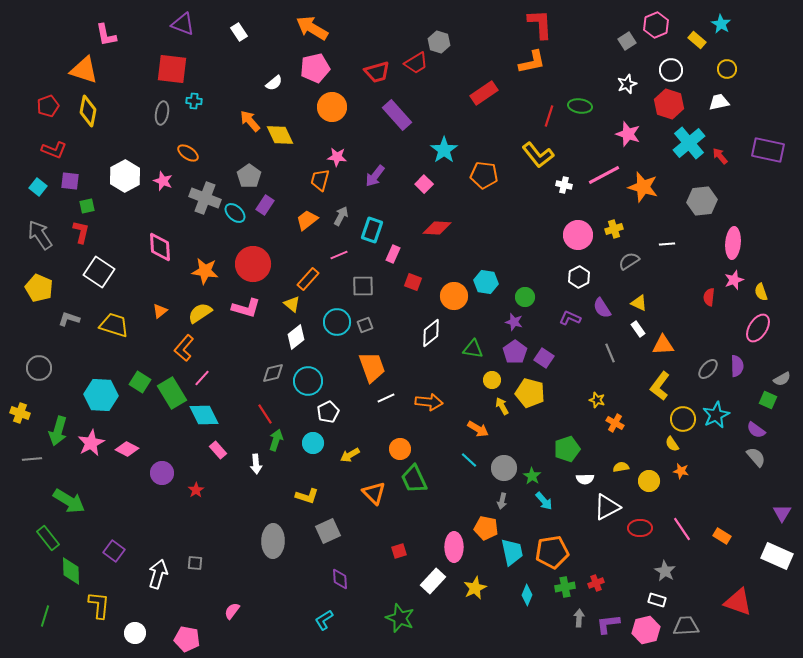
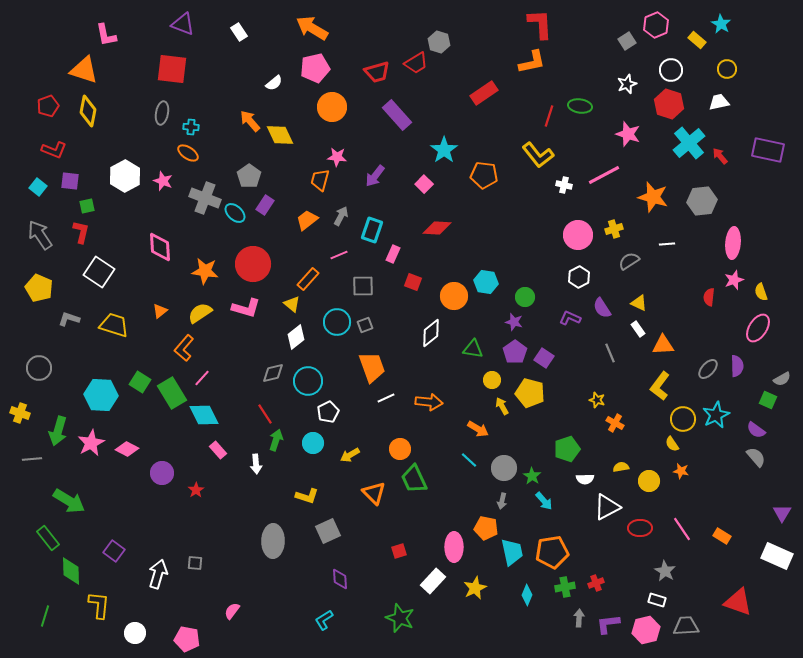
cyan cross at (194, 101): moved 3 px left, 26 px down
orange star at (643, 187): moved 10 px right, 10 px down
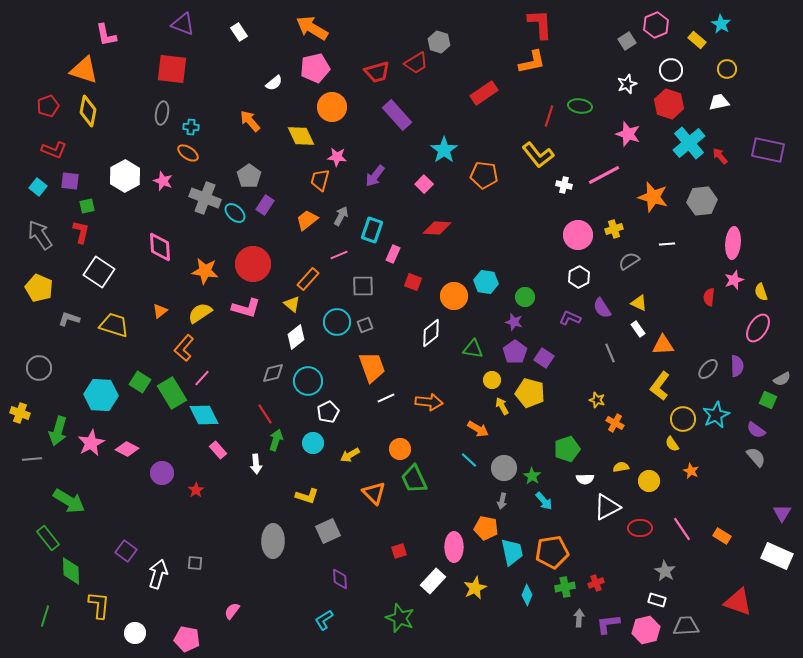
yellow diamond at (280, 135): moved 21 px right, 1 px down
orange star at (681, 471): moved 10 px right; rotated 14 degrees clockwise
purple square at (114, 551): moved 12 px right
